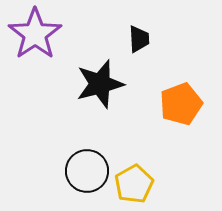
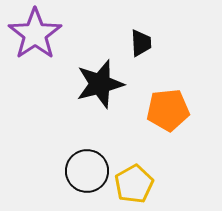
black trapezoid: moved 2 px right, 4 px down
orange pentagon: moved 13 px left, 6 px down; rotated 15 degrees clockwise
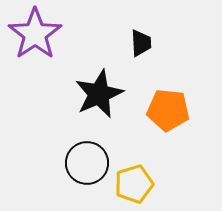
black star: moved 1 px left, 10 px down; rotated 9 degrees counterclockwise
orange pentagon: rotated 12 degrees clockwise
black circle: moved 8 px up
yellow pentagon: rotated 12 degrees clockwise
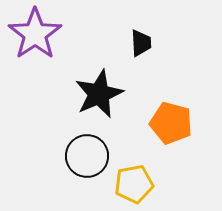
orange pentagon: moved 3 px right, 13 px down; rotated 9 degrees clockwise
black circle: moved 7 px up
yellow pentagon: rotated 6 degrees clockwise
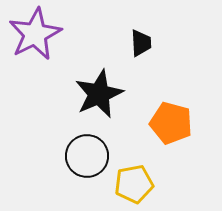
purple star: rotated 8 degrees clockwise
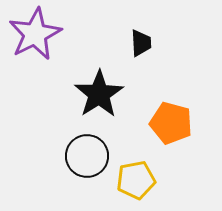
black star: rotated 9 degrees counterclockwise
yellow pentagon: moved 2 px right, 4 px up
